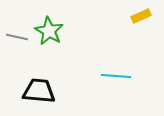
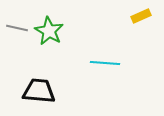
gray line: moved 9 px up
cyan line: moved 11 px left, 13 px up
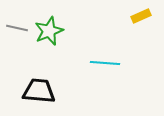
green star: rotated 20 degrees clockwise
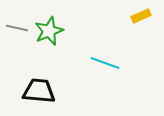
cyan line: rotated 16 degrees clockwise
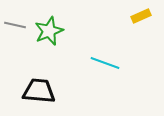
gray line: moved 2 px left, 3 px up
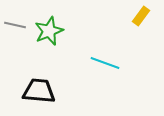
yellow rectangle: rotated 30 degrees counterclockwise
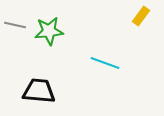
green star: rotated 16 degrees clockwise
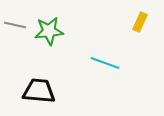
yellow rectangle: moved 1 px left, 6 px down; rotated 12 degrees counterclockwise
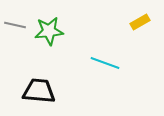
yellow rectangle: rotated 36 degrees clockwise
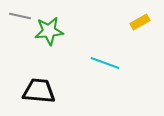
gray line: moved 5 px right, 9 px up
